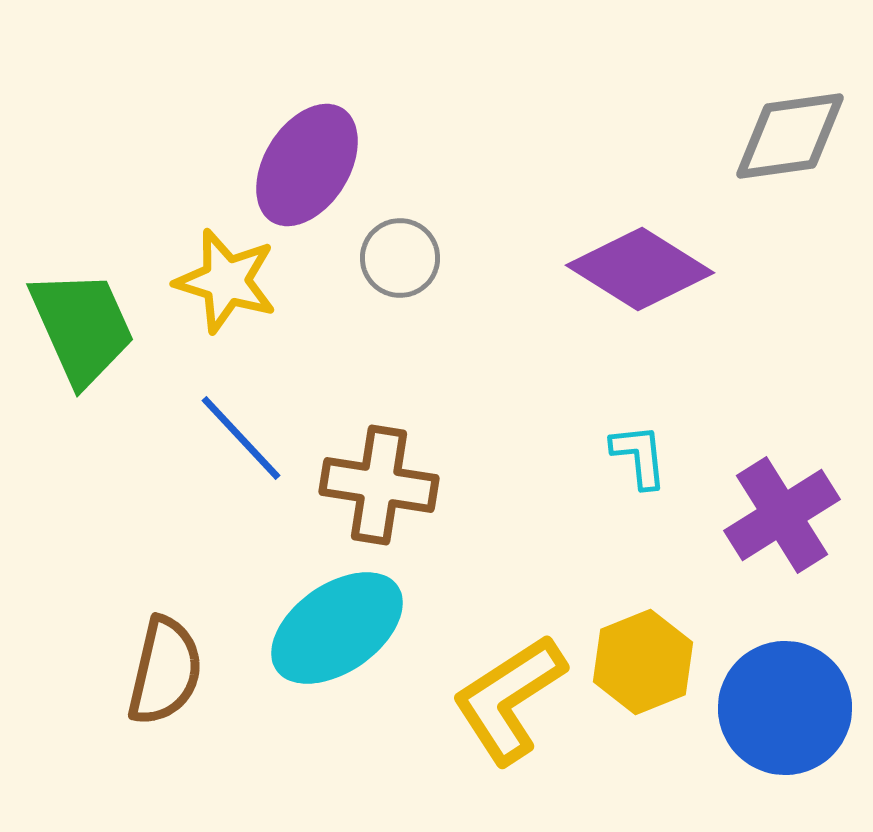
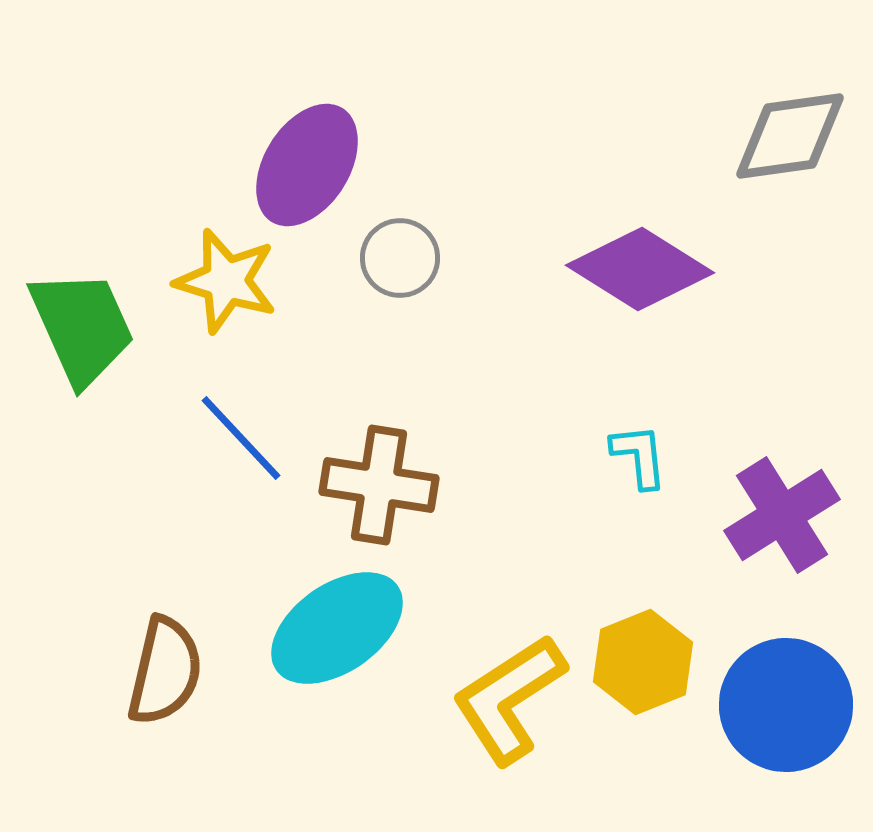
blue circle: moved 1 px right, 3 px up
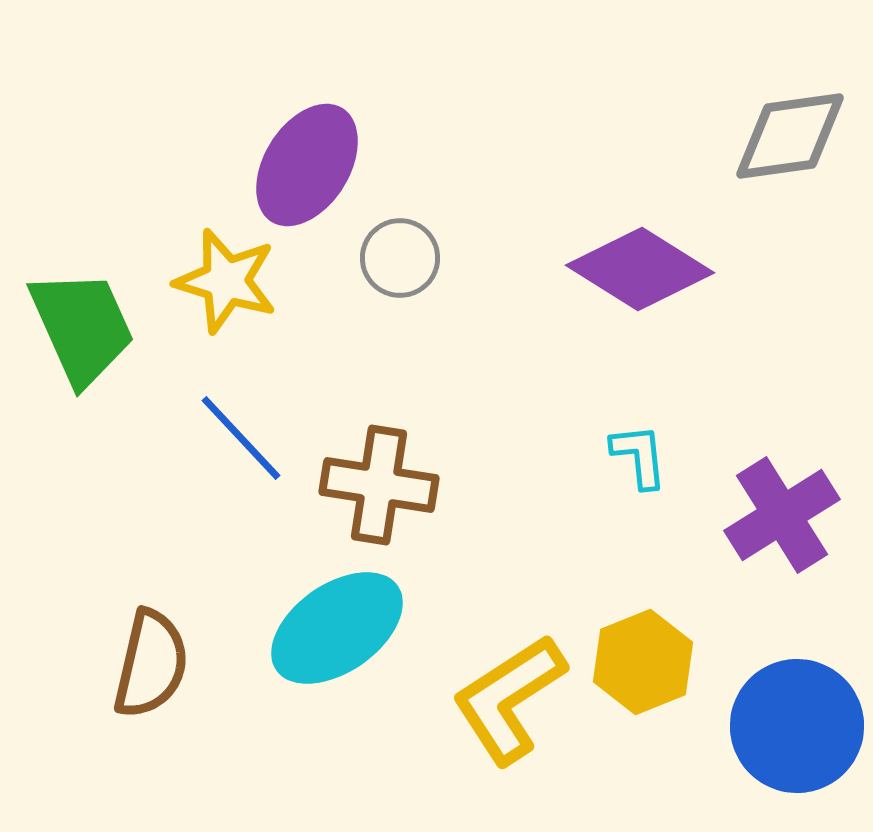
brown semicircle: moved 14 px left, 7 px up
blue circle: moved 11 px right, 21 px down
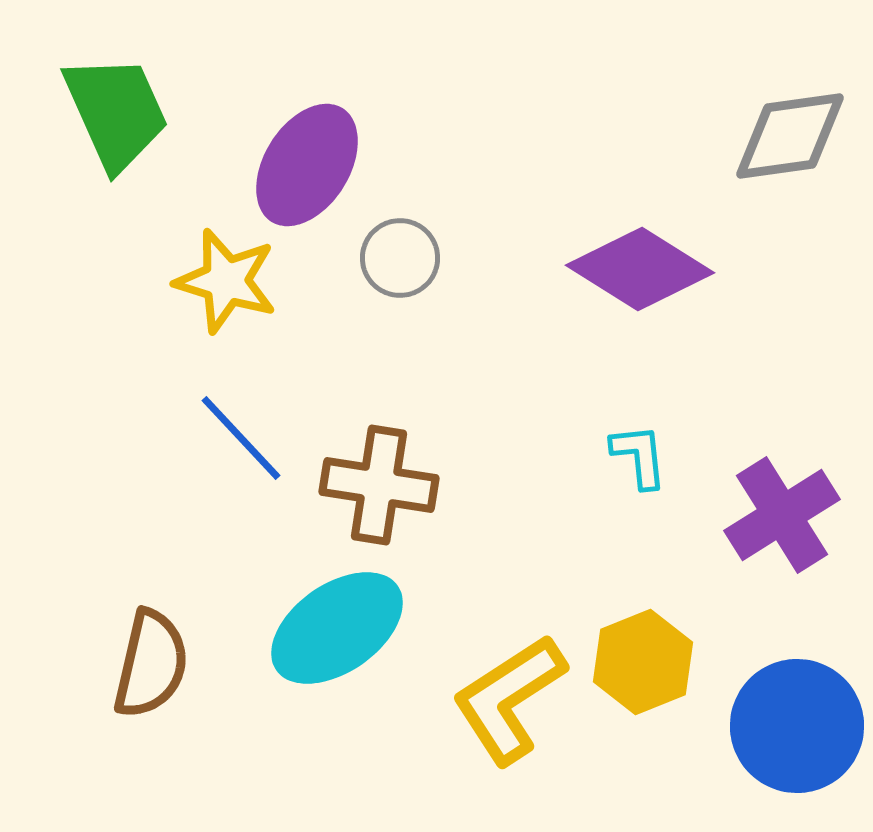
green trapezoid: moved 34 px right, 215 px up
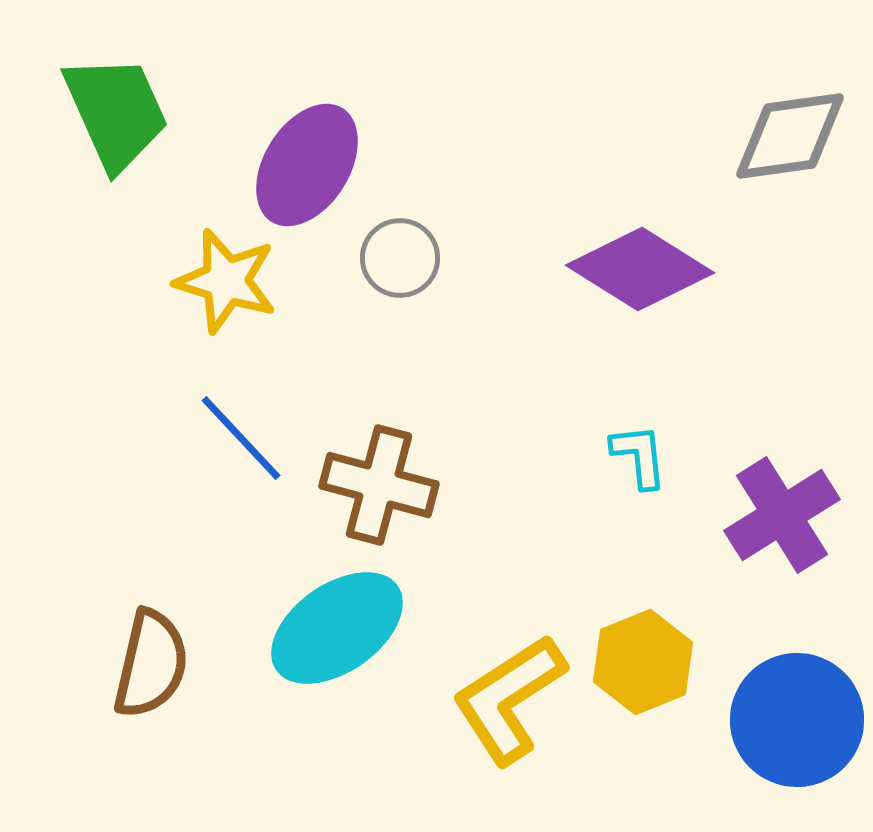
brown cross: rotated 6 degrees clockwise
blue circle: moved 6 px up
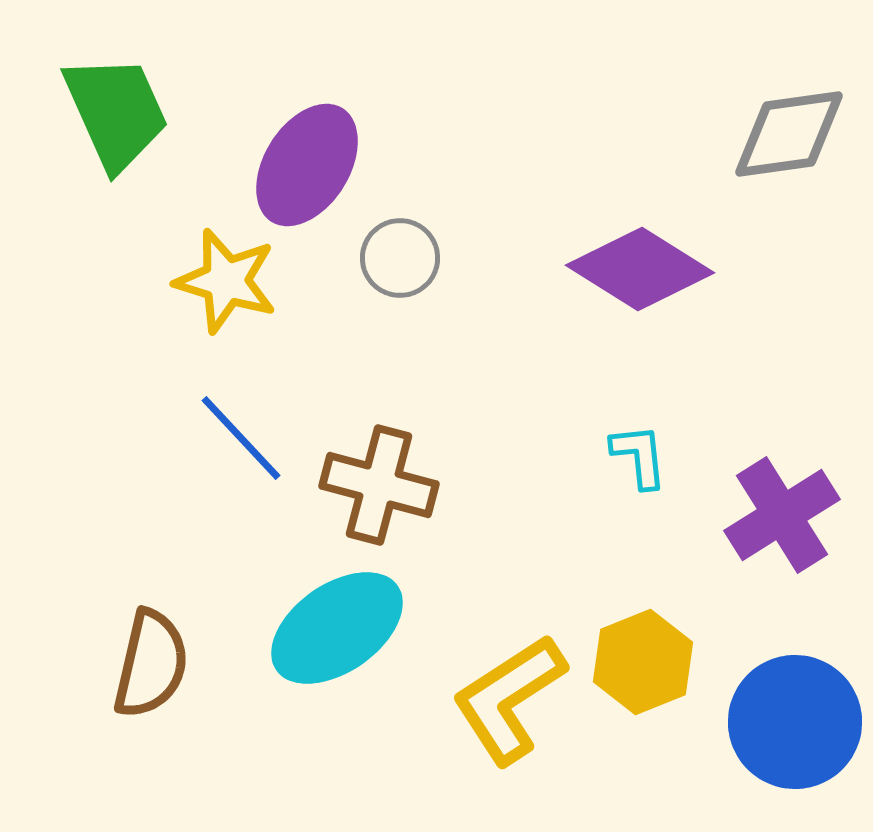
gray diamond: moved 1 px left, 2 px up
blue circle: moved 2 px left, 2 px down
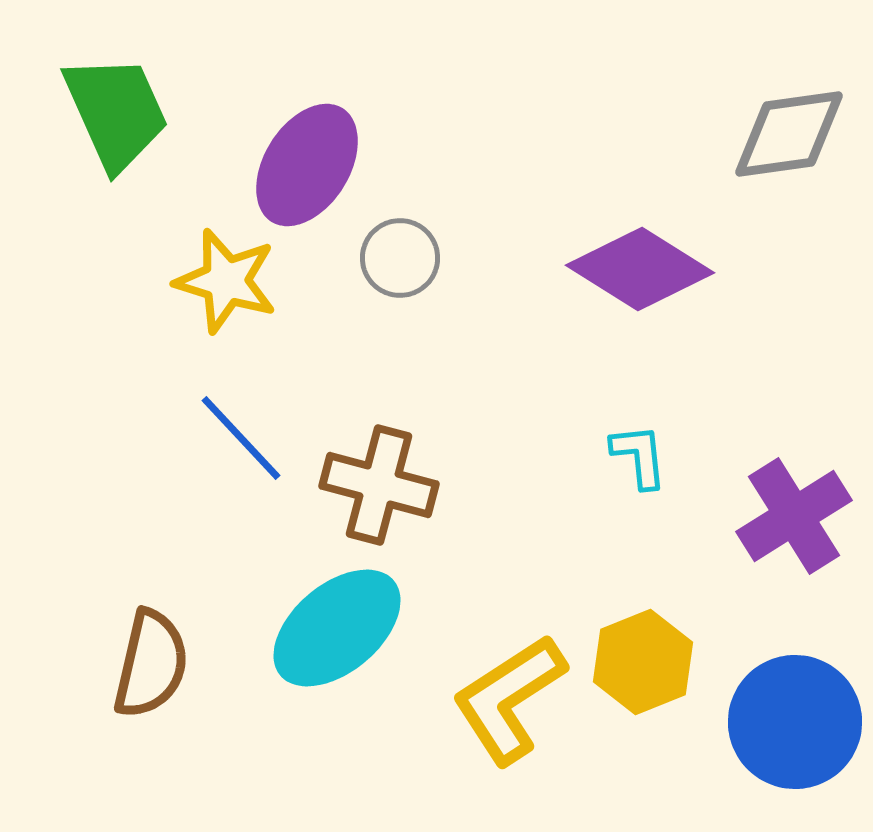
purple cross: moved 12 px right, 1 px down
cyan ellipse: rotated 5 degrees counterclockwise
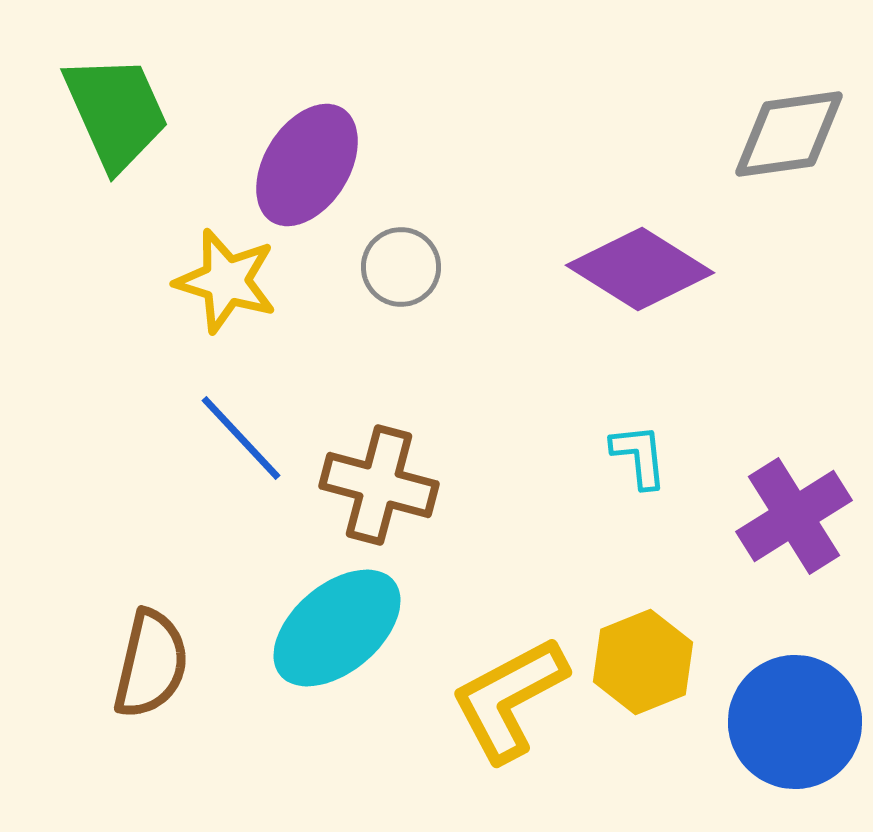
gray circle: moved 1 px right, 9 px down
yellow L-shape: rotated 5 degrees clockwise
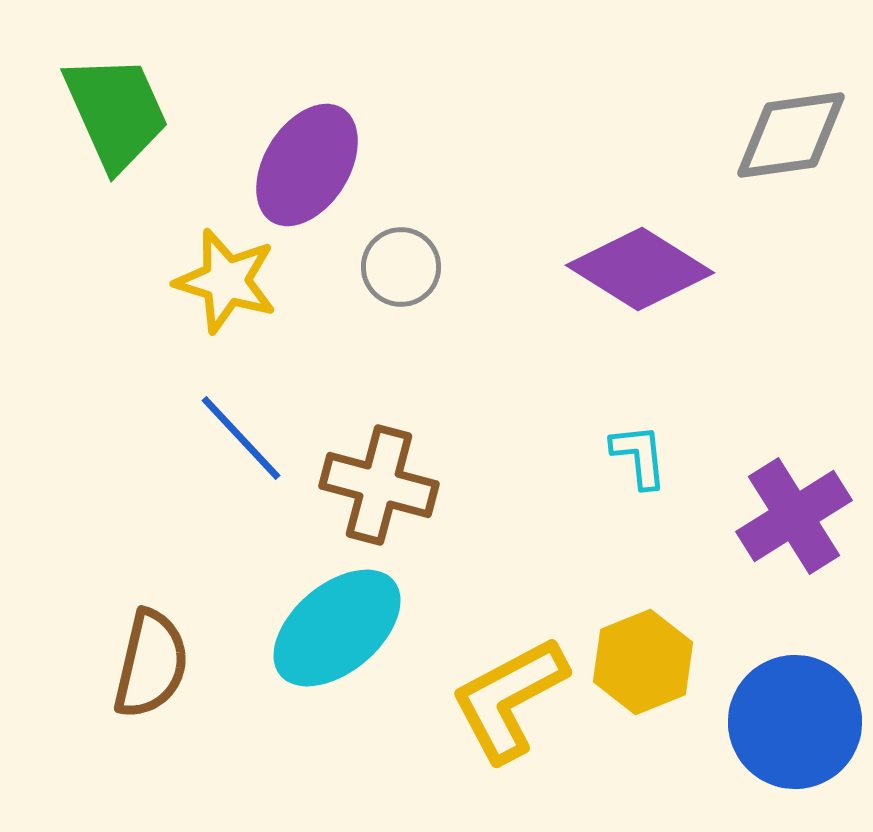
gray diamond: moved 2 px right, 1 px down
